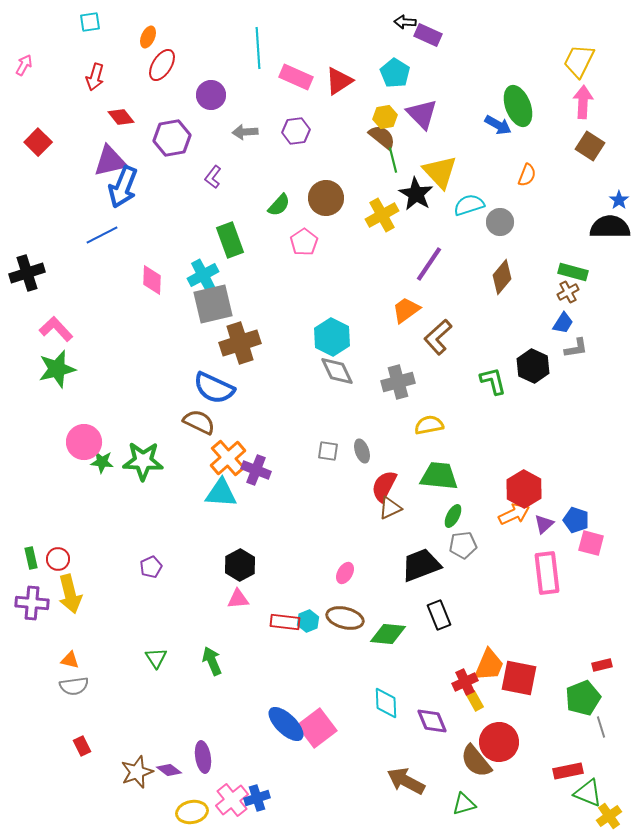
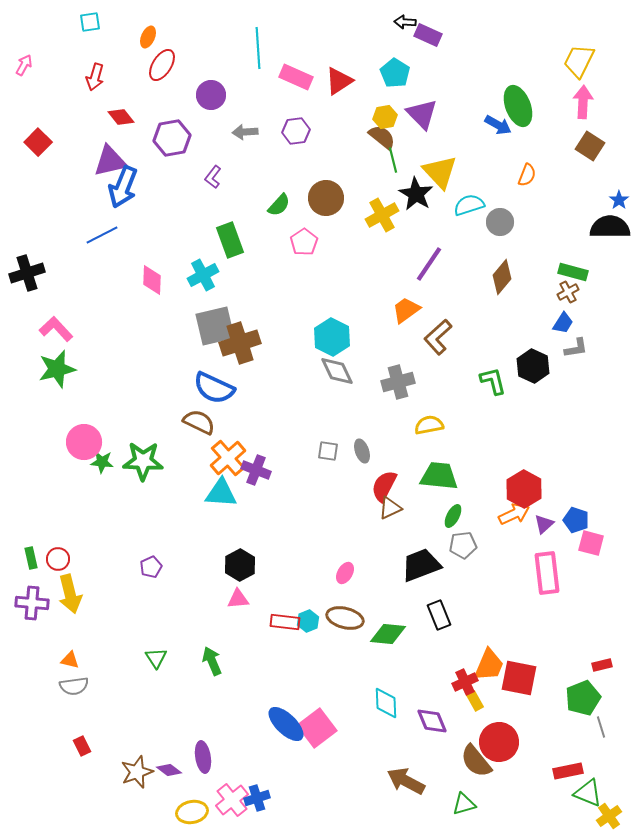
gray square at (213, 304): moved 2 px right, 22 px down
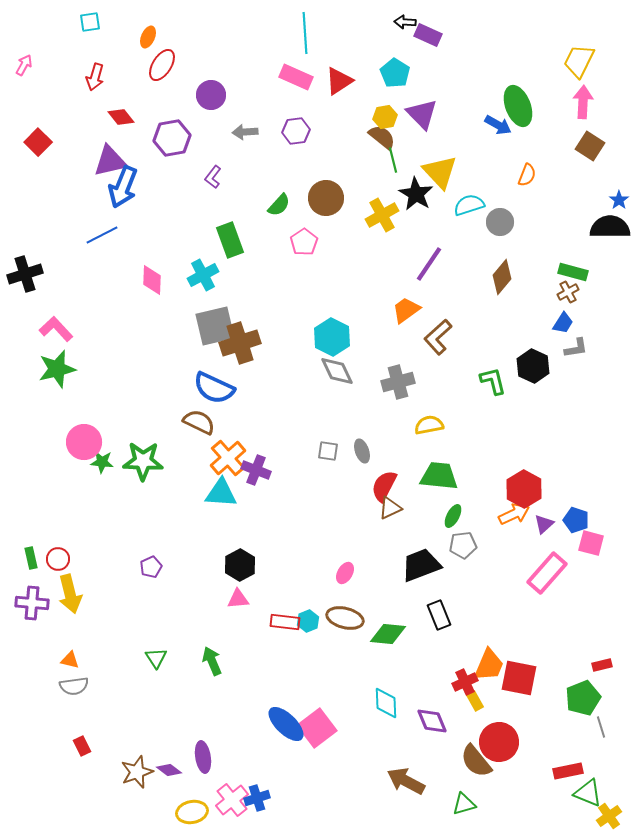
cyan line at (258, 48): moved 47 px right, 15 px up
black cross at (27, 273): moved 2 px left, 1 px down
pink rectangle at (547, 573): rotated 48 degrees clockwise
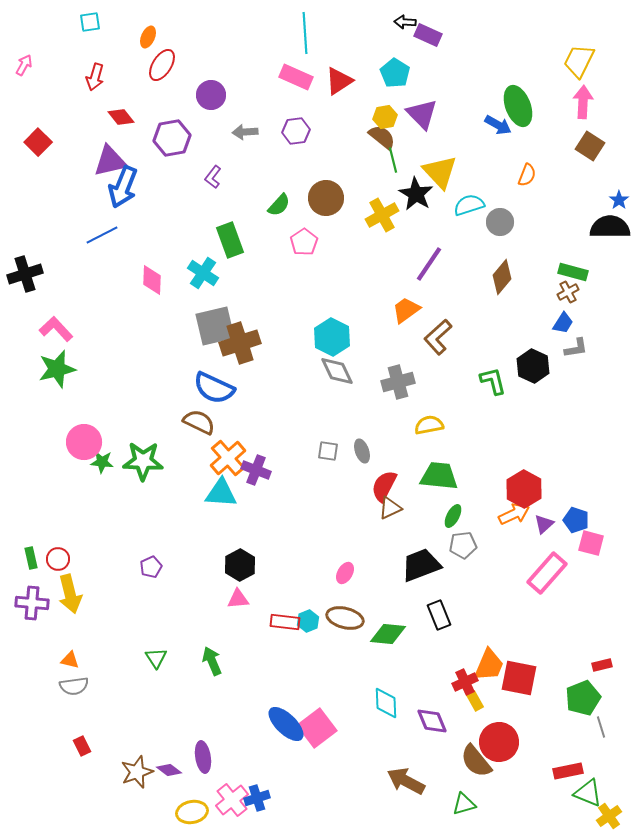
cyan cross at (203, 275): moved 2 px up; rotated 28 degrees counterclockwise
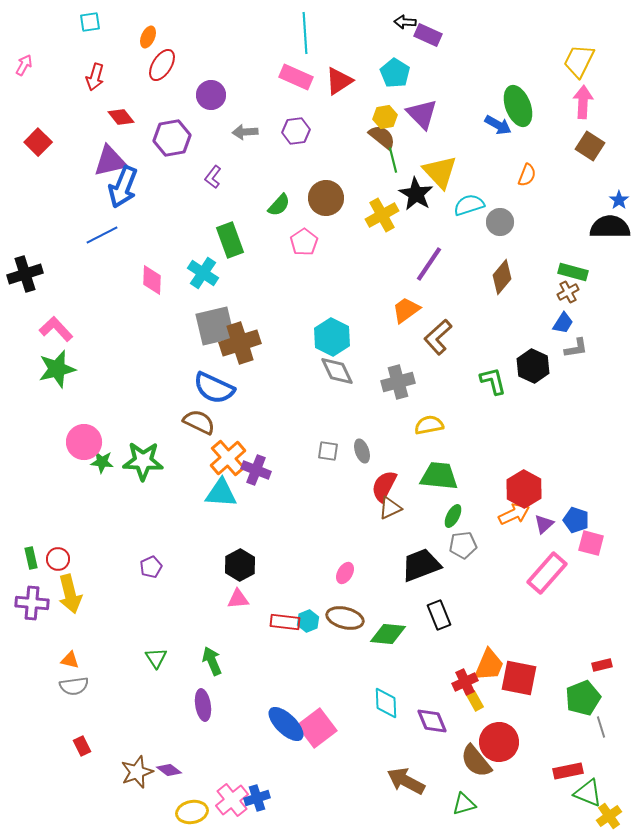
purple ellipse at (203, 757): moved 52 px up
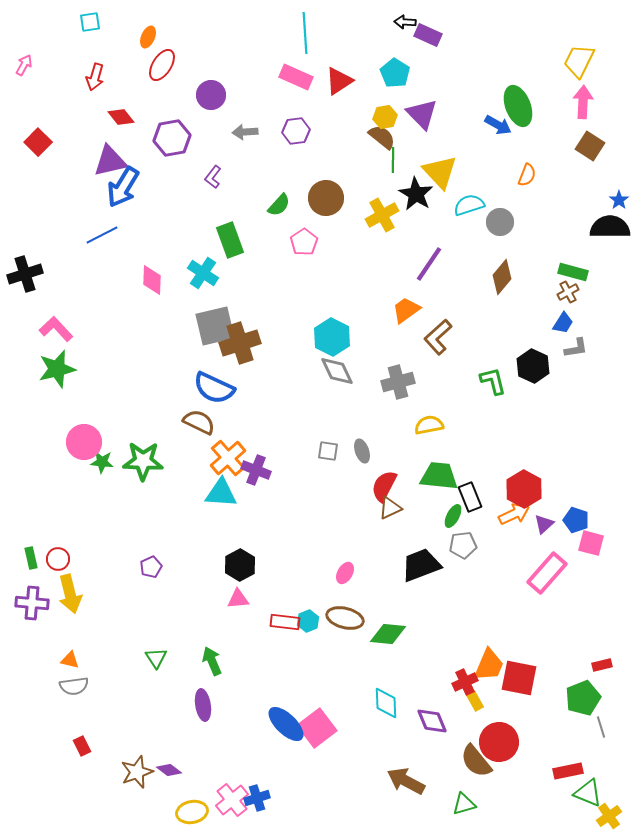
green line at (393, 160): rotated 15 degrees clockwise
blue arrow at (123, 187): rotated 9 degrees clockwise
black rectangle at (439, 615): moved 31 px right, 118 px up
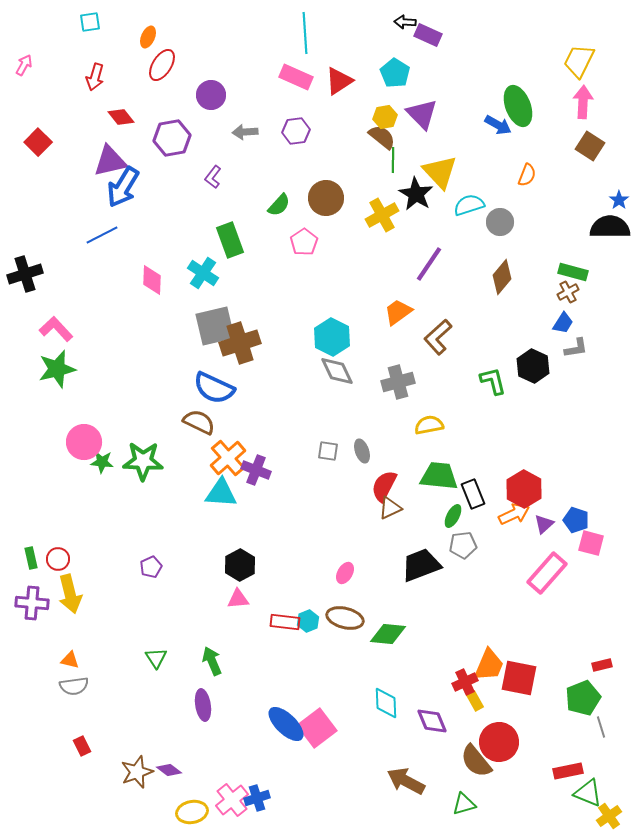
orange trapezoid at (406, 310): moved 8 px left, 2 px down
black rectangle at (470, 497): moved 3 px right, 3 px up
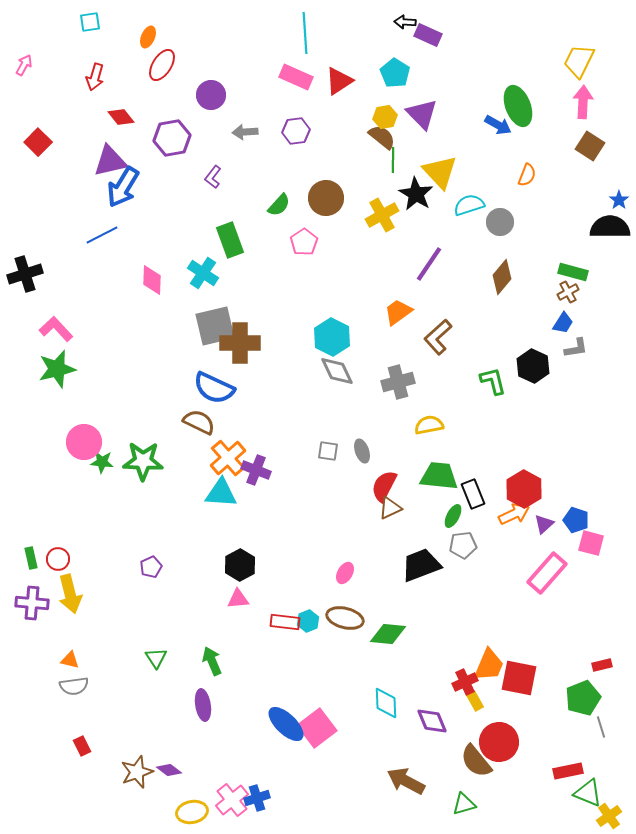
brown cross at (240, 343): rotated 18 degrees clockwise
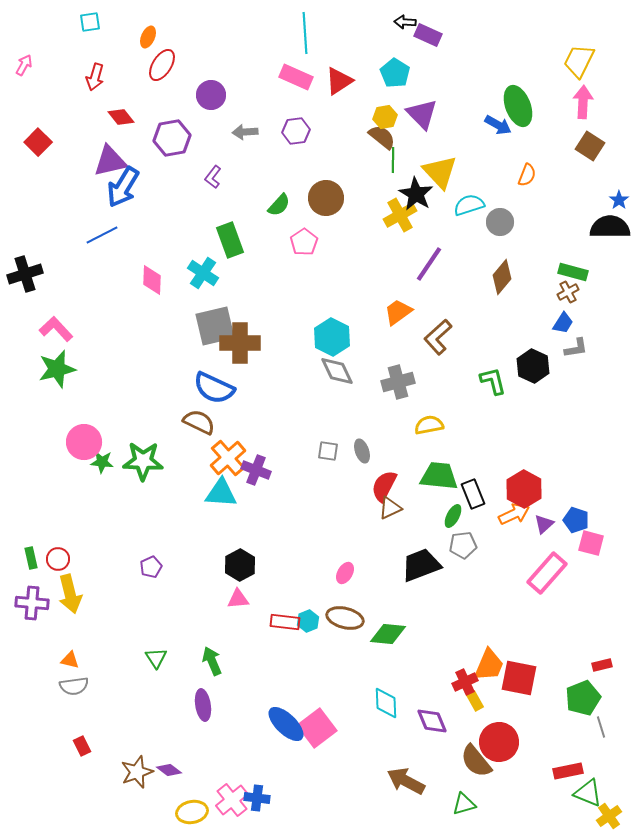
yellow cross at (382, 215): moved 18 px right
blue cross at (257, 798): rotated 25 degrees clockwise
